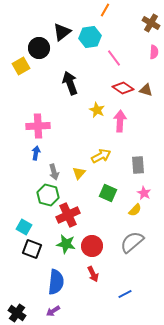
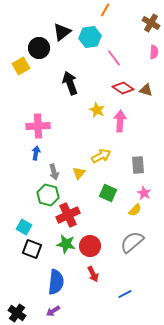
red circle: moved 2 px left
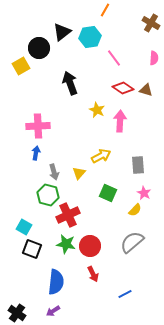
pink semicircle: moved 6 px down
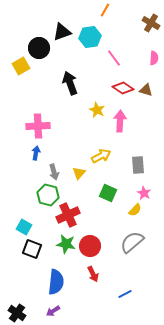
black triangle: rotated 18 degrees clockwise
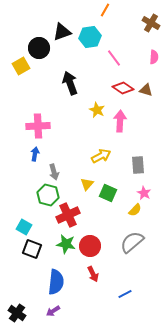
pink semicircle: moved 1 px up
blue arrow: moved 1 px left, 1 px down
yellow triangle: moved 8 px right, 11 px down
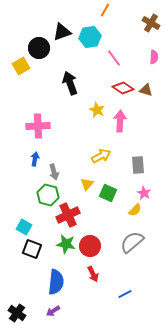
blue arrow: moved 5 px down
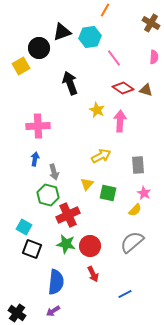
green square: rotated 12 degrees counterclockwise
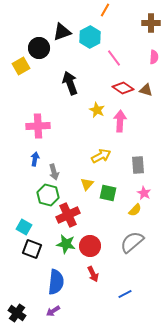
brown cross: rotated 30 degrees counterclockwise
cyan hexagon: rotated 20 degrees counterclockwise
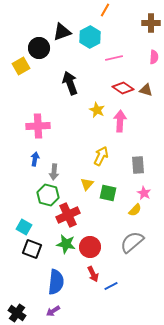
pink line: rotated 66 degrees counterclockwise
yellow arrow: rotated 36 degrees counterclockwise
gray arrow: rotated 21 degrees clockwise
red circle: moved 1 px down
blue line: moved 14 px left, 8 px up
